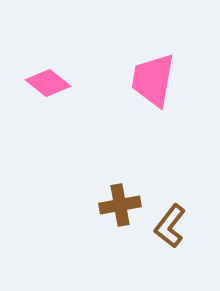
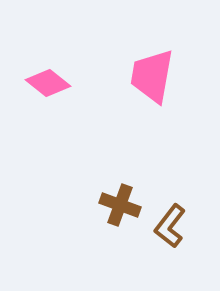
pink trapezoid: moved 1 px left, 4 px up
brown cross: rotated 30 degrees clockwise
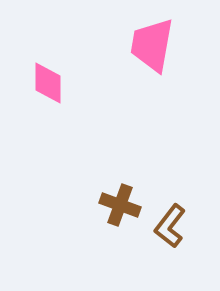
pink trapezoid: moved 31 px up
pink diamond: rotated 51 degrees clockwise
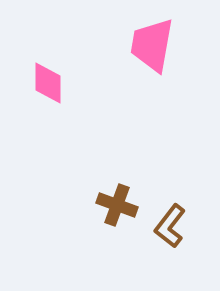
brown cross: moved 3 px left
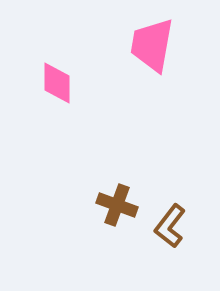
pink diamond: moved 9 px right
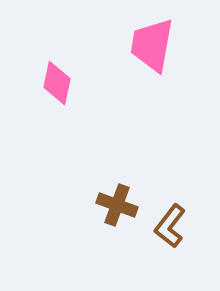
pink diamond: rotated 12 degrees clockwise
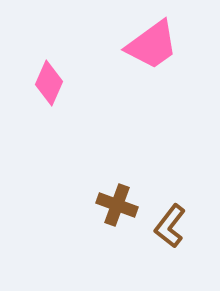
pink trapezoid: rotated 136 degrees counterclockwise
pink diamond: moved 8 px left; rotated 12 degrees clockwise
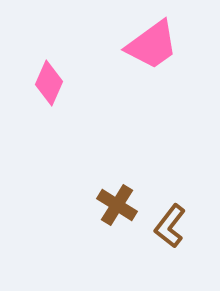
brown cross: rotated 12 degrees clockwise
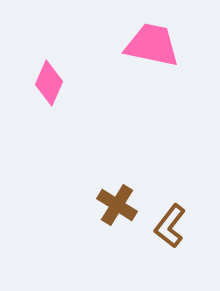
pink trapezoid: rotated 132 degrees counterclockwise
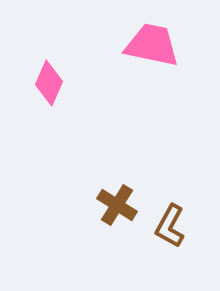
brown L-shape: rotated 9 degrees counterclockwise
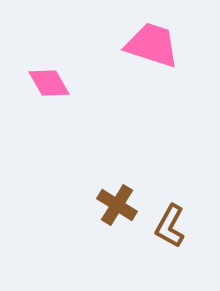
pink trapezoid: rotated 6 degrees clockwise
pink diamond: rotated 54 degrees counterclockwise
